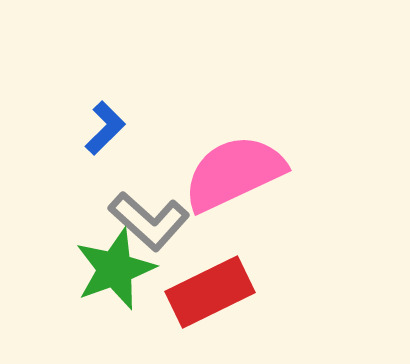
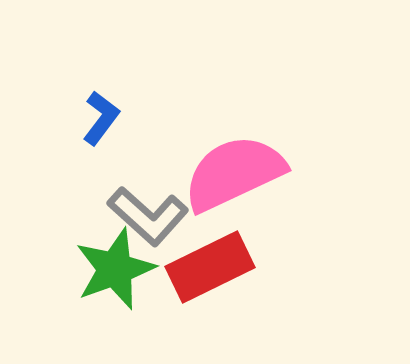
blue L-shape: moved 4 px left, 10 px up; rotated 8 degrees counterclockwise
gray L-shape: moved 1 px left, 5 px up
red rectangle: moved 25 px up
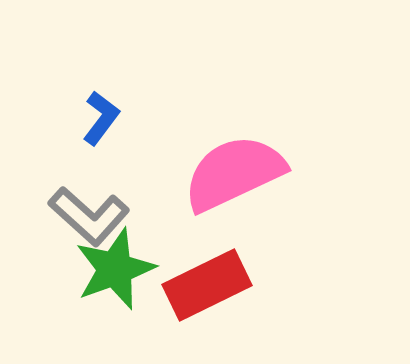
gray L-shape: moved 59 px left
red rectangle: moved 3 px left, 18 px down
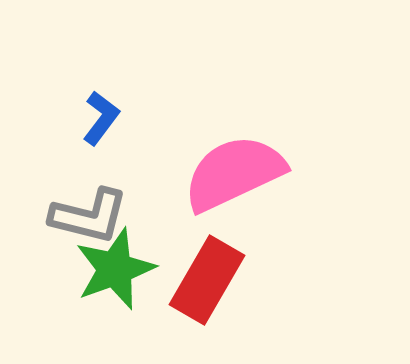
gray L-shape: rotated 28 degrees counterclockwise
red rectangle: moved 5 px up; rotated 34 degrees counterclockwise
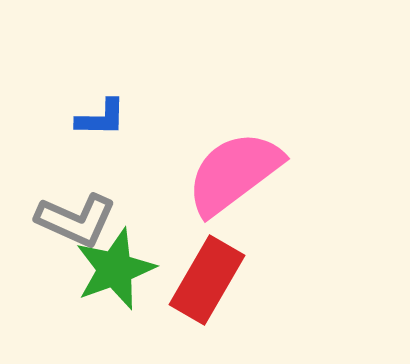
blue L-shape: rotated 54 degrees clockwise
pink semicircle: rotated 12 degrees counterclockwise
gray L-shape: moved 13 px left, 4 px down; rotated 10 degrees clockwise
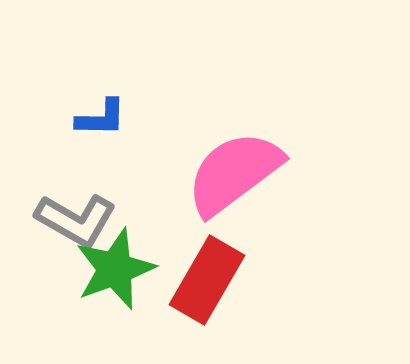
gray L-shape: rotated 6 degrees clockwise
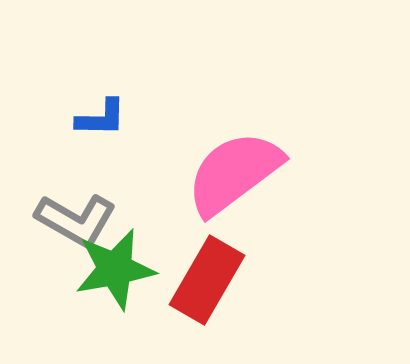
green star: rotated 10 degrees clockwise
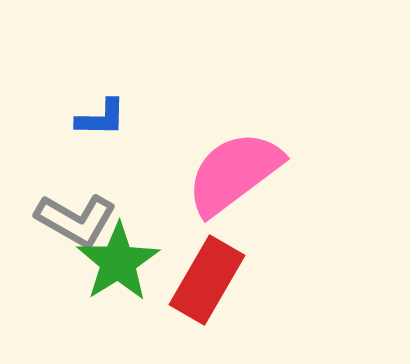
green star: moved 3 px right, 7 px up; rotated 22 degrees counterclockwise
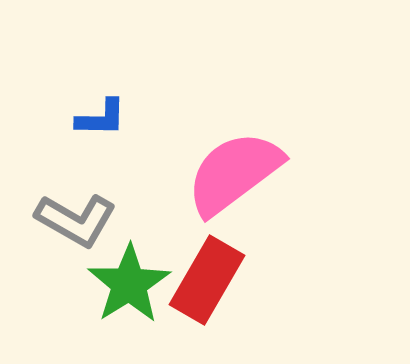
green star: moved 11 px right, 22 px down
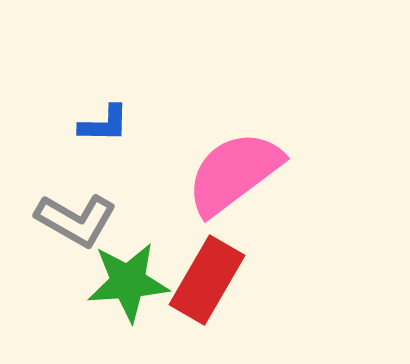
blue L-shape: moved 3 px right, 6 px down
green star: moved 1 px left, 2 px up; rotated 28 degrees clockwise
